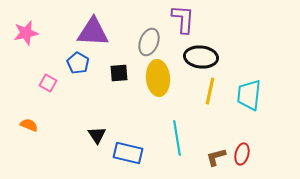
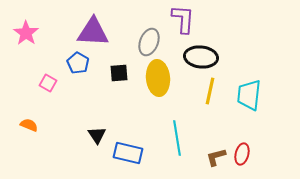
pink star: rotated 25 degrees counterclockwise
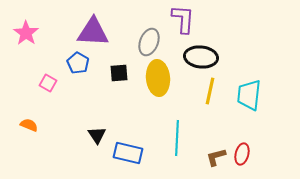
cyan line: rotated 12 degrees clockwise
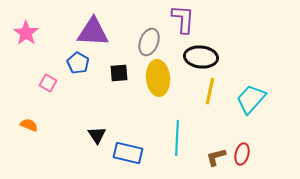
cyan trapezoid: moved 2 px right, 4 px down; rotated 36 degrees clockwise
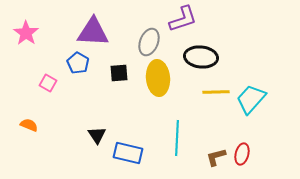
purple L-shape: rotated 68 degrees clockwise
yellow line: moved 6 px right, 1 px down; rotated 76 degrees clockwise
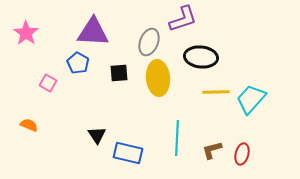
brown L-shape: moved 4 px left, 7 px up
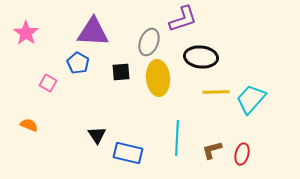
black square: moved 2 px right, 1 px up
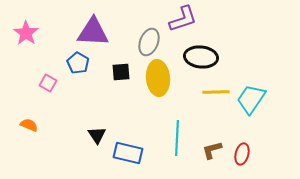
cyan trapezoid: rotated 8 degrees counterclockwise
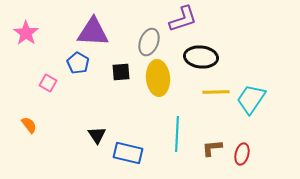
orange semicircle: rotated 30 degrees clockwise
cyan line: moved 4 px up
brown L-shape: moved 2 px up; rotated 10 degrees clockwise
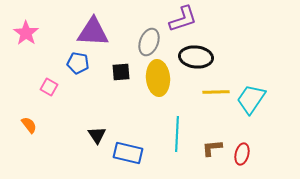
black ellipse: moved 5 px left
blue pentagon: rotated 20 degrees counterclockwise
pink square: moved 1 px right, 4 px down
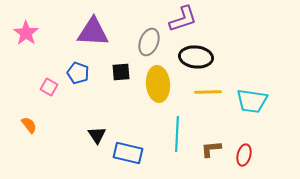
blue pentagon: moved 10 px down; rotated 10 degrees clockwise
yellow ellipse: moved 6 px down
yellow line: moved 8 px left
cyan trapezoid: moved 1 px right, 2 px down; rotated 116 degrees counterclockwise
brown L-shape: moved 1 px left, 1 px down
red ellipse: moved 2 px right, 1 px down
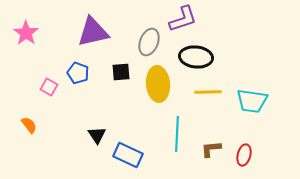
purple triangle: rotated 16 degrees counterclockwise
blue rectangle: moved 2 px down; rotated 12 degrees clockwise
